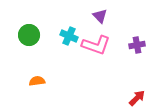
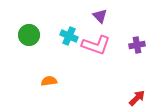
orange semicircle: moved 12 px right
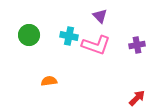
cyan cross: rotated 12 degrees counterclockwise
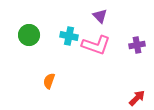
orange semicircle: rotated 63 degrees counterclockwise
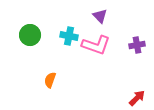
green circle: moved 1 px right
orange semicircle: moved 1 px right, 1 px up
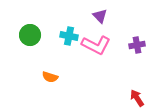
pink L-shape: rotated 8 degrees clockwise
orange semicircle: moved 3 px up; rotated 91 degrees counterclockwise
red arrow: rotated 78 degrees counterclockwise
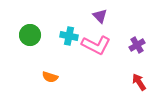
purple cross: rotated 21 degrees counterclockwise
red arrow: moved 2 px right, 16 px up
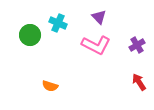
purple triangle: moved 1 px left, 1 px down
cyan cross: moved 11 px left, 13 px up; rotated 12 degrees clockwise
orange semicircle: moved 9 px down
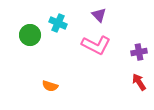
purple triangle: moved 2 px up
purple cross: moved 2 px right, 7 px down; rotated 21 degrees clockwise
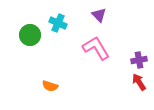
pink L-shape: moved 3 px down; rotated 148 degrees counterclockwise
purple cross: moved 8 px down
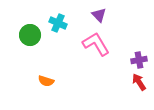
pink L-shape: moved 4 px up
orange semicircle: moved 4 px left, 5 px up
